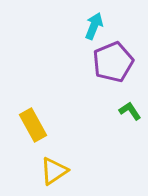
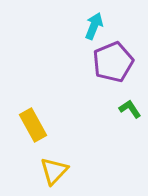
green L-shape: moved 2 px up
yellow triangle: rotated 12 degrees counterclockwise
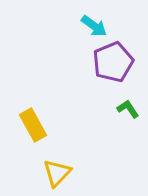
cyan arrow: rotated 104 degrees clockwise
green L-shape: moved 2 px left
yellow triangle: moved 3 px right, 2 px down
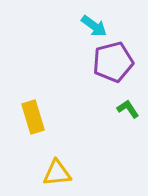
purple pentagon: rotated 9 degrees clockwise
yellow rectangle: moved 8 px up; rotated 12 degrees clockwise
yellow triangle: rotated 40 degrees clockwise
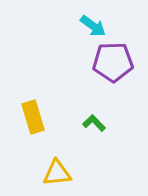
cyan arrow: moved 1 px left
purple pentagon: rotated 12 degrees clockwise
green L-shape: moved 34 px left, 14 px down; rotated 10 degrees counterclockwise
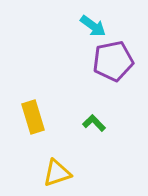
purple pentagon: moved 1 px up; rotated 9 degrees counterclockwise
yellow triangle: rotated 12 degrees counterclockwise
